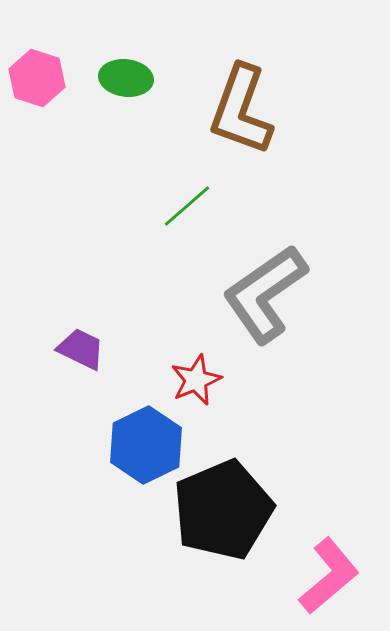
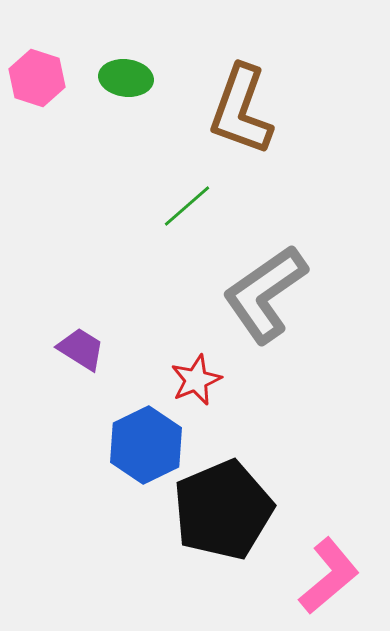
purple trapezoid: rotated 6 degrees clockwise
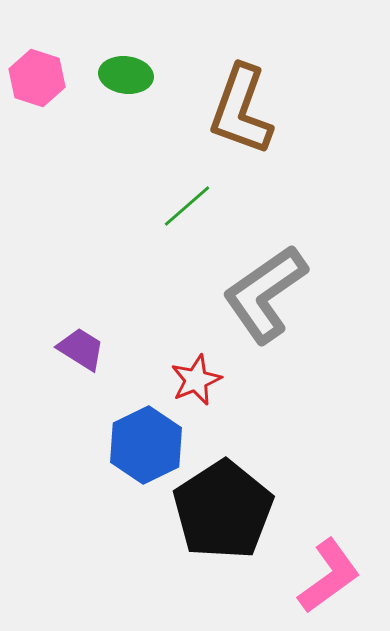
green ellipse: moved 3 px up
black pentagon: rotated 10 degrees counterclockwise
pink L-shape: rotated 4 degrees clockwise
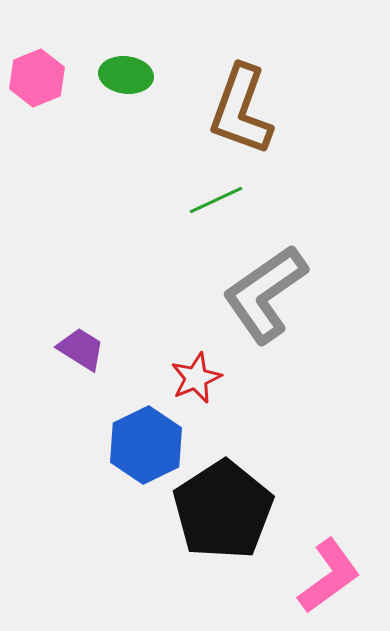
pink hexagon: rotated 20 degrees clockwise
green line: moved 29 px right, 6 px up; rotated 16 degrees clockwise
red star: moved 2 px up
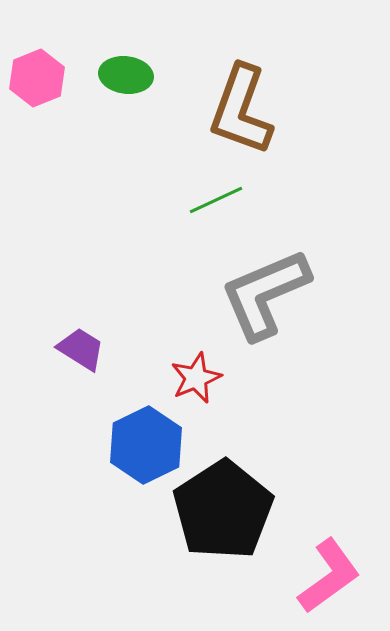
gray L-shape: rotated 12 degrees clockwise
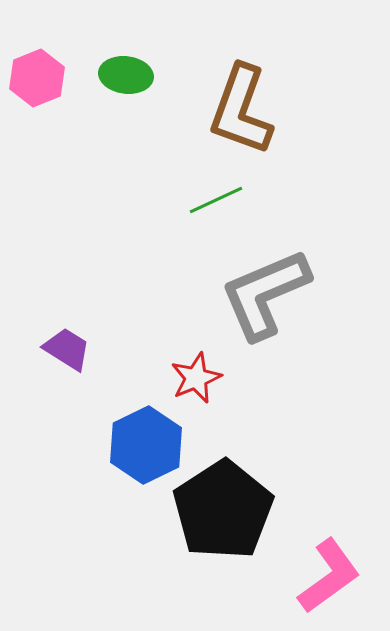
purple trapezoid: moved 14 px left
